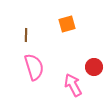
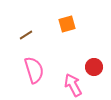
brown line: rotated 56 degrees clockwise
pink semicircle: moved 3 px down
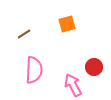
brown line: moved 2 px left, 1 px up
pink semicircle: rotated 20 degrees clockwise
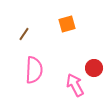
brown line: rotated 24 degrees counterclockwise
red circle: moved 1 px down
pink arrow: moved 2 px right
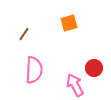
orange square: moved 2 px right, 1 px up
